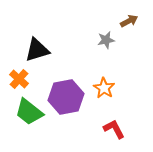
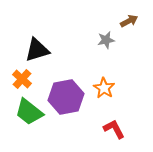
orange cross: moved 3 px right
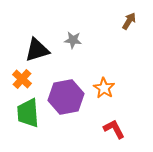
brown arrow: rotated 30 degrees counterclockwise
gray star: moved 33 px left; rotated 18 degrees clockwise
green trapezoid: moved 1 px left, 1 px down; rotated 48 degrees clockwise
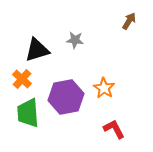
gray star: moved 2 px right
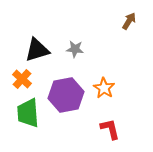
gray star: moved 9 px down
purple hexagon: moved 2 px up
red L-shape: moved 4 px left; rotated 15 degrees clockwise
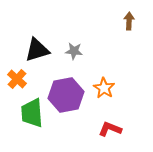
brown arrow: rotated 30 degrees counterclockwise
gray star: moved 1 px left, 2 px down
orange cross: moved 5 px left
green trapezoid: moved 4 px right
red L-shape: rotated 55 degrees counterclockwise
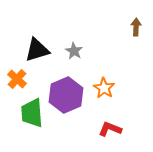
brown arrow: moved 7 px right, 6 px down
gray star: rotated 24 degrees clockwise
purple hexagon: rotated 12 degrees counterclockwise
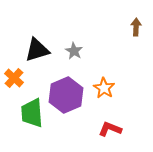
orange cross: moved 3 px left, 1 px up
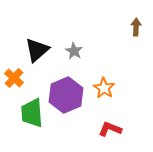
black triangle: rotated 24 degrees counterclockwise
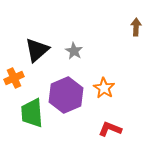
orange cross: rotated 24 degrees clockwise
